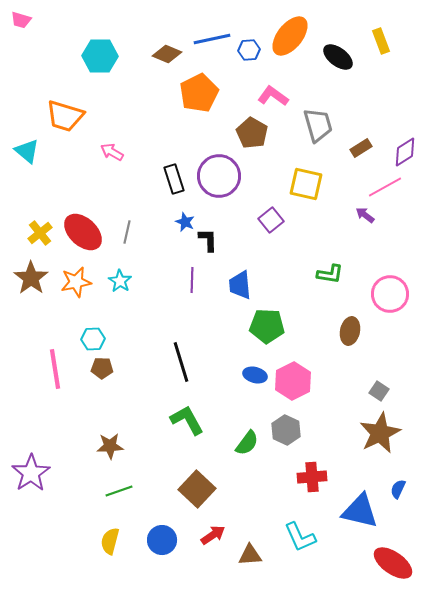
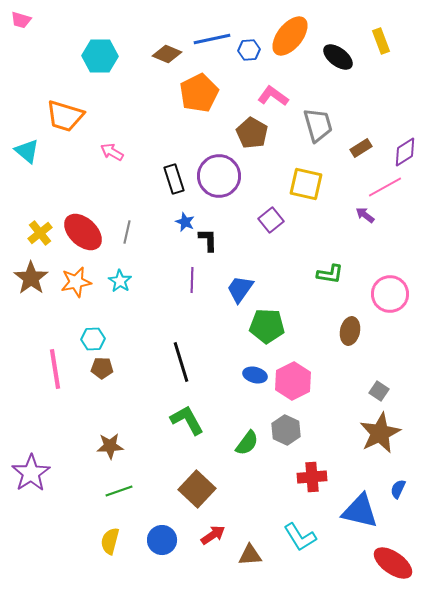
blue trapezoid at (240, 285): moved 4 px down; rotated 40 degrees clockwise
cyan L-shape at (300, 537): rotated 8 degrees counterclockwise
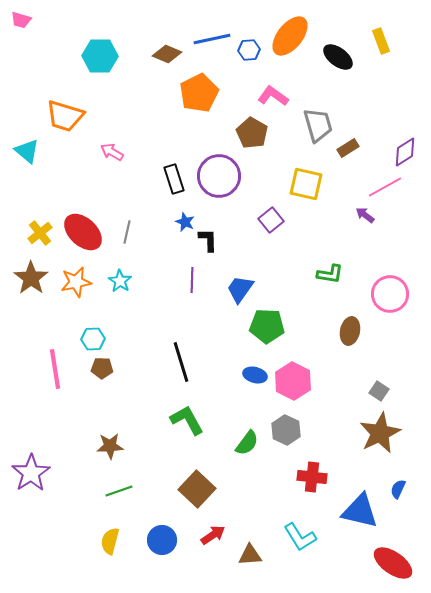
brown rectangle at (361, 148): moved 13 px left
pink hexagon at (293, 381): rotated 6 degrees counterclockwise
red cross at (312, 477): rotated 12 degrees clockwise
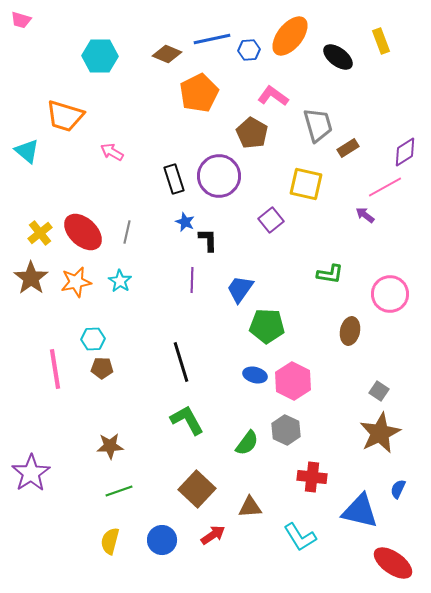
brown triangle at (250, 555): moved 48 px up
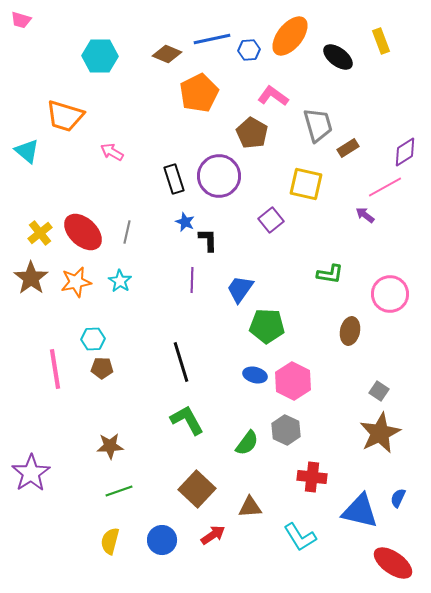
blue semicircle at (398, 489): moved 9 px down
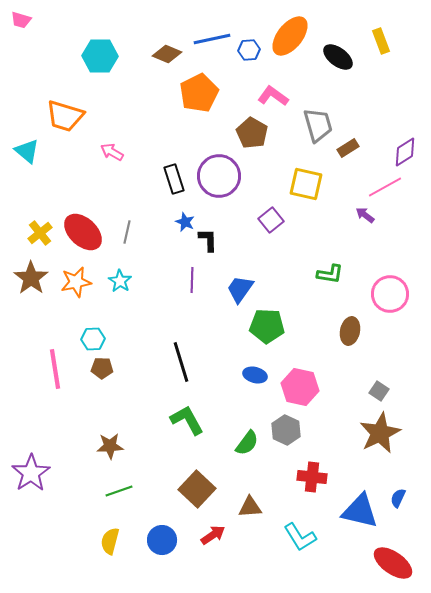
pink hexagon at (293, 381): moved 7 px right, 6 px down; rotated 15 degrees counterclockwise
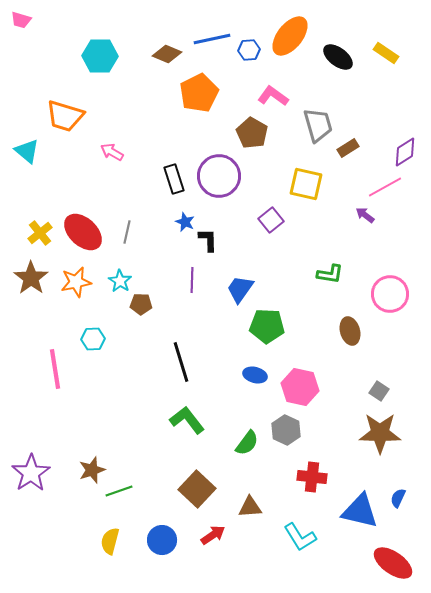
yellow rectangle at (381, 41): moved 5 px right, 12 px down; rotated 35 degrees counterclockwise
brown ellipse at (350, 331): rotated 28 degrees counterclockwise
brown pentagon at (102, 368): moved 39 px right, 64 px up
green L-shape at (187, 420): rotated 9 degrees counterclockwise
brown star at (380, 433): rotated 27 degrees clockwise
brown star at (110, 446): moved 18 px left, 24 px down; rotated 16 degrees counterclockwise
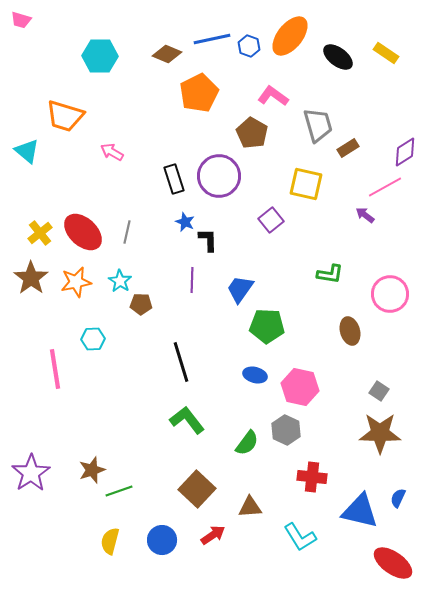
blue hexagon at (249, 50): moved 4 px up; rotated 25 degrees clockwise
